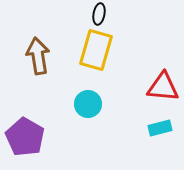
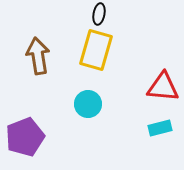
purple pentagon: rotated 21 degrees clockwise
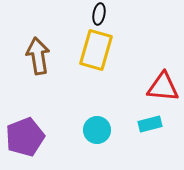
cyan circle: moved 9 px right, 26 px down
cyan rectangle: moved 10 px left, 4 px up
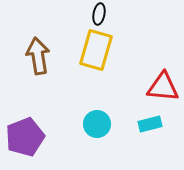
cyan circle: moved 6 px up
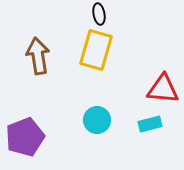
black ellipse: rotated 20 degrees counterclockwise
red triangle: moved 2 px down
cyan circle: moved 4 px up
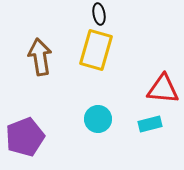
brown arrow: moved 2 px right, 1 px down
cyan circle: moved 1 px right, 1 px up
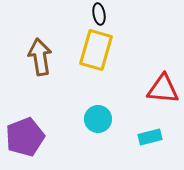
cyan rectangle: moved 13 px down
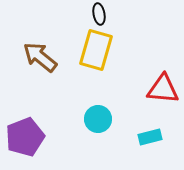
brown arrow: rotated 42 degrees counterclockwise
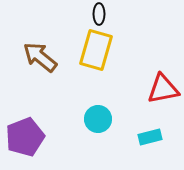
black ellipse: rotated 10 degrees clockwise
red triangle: rotated 16 degrees counterclockwise
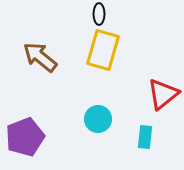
yellow rectangle: moved 7 px right
red triangle: moved 5 px down; rotated 28 degrees counterclockwise
cyan rectangle: moved 5 px left; rotated 70 degrees counterclockwise
